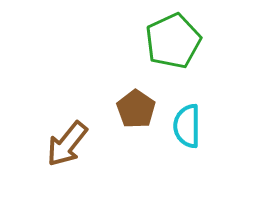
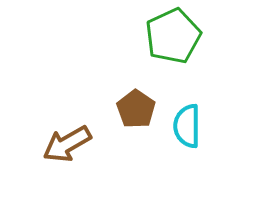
green pentagon: moved 5 px up
brown arrow: rotated 21 degrees clockwise
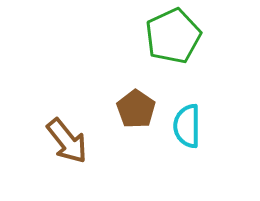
brown arrow: moved 3 px up; rotated 99 degrees counterclockwise
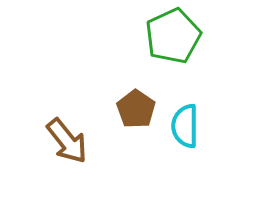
cyan semicircle: moved 2 px left
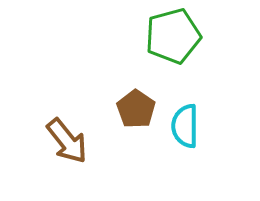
green pentagon: rotated 10 degrees clockwise
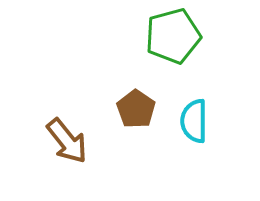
cyan semicircle: moved 9 px right, 5 px up
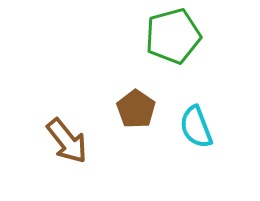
cyan semicircle: moved 2 px right, 6 px down; rotated 21 degrees counterclockwise
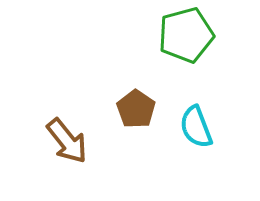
green pentagon: moved 13 px right, 1 px up
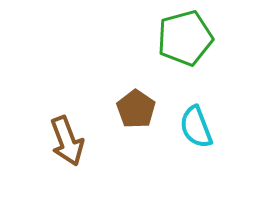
green pentagon: moved 1 px left, 3 px down
brown arrow: rotated 18 degrees clockwise
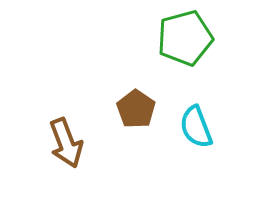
brown arrow: moved 1 px left, 2 px down
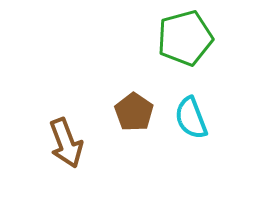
brown pentagon: moved 2 px left, 3 px down
cyan semicircle: moved 5 px left, 9 px up
